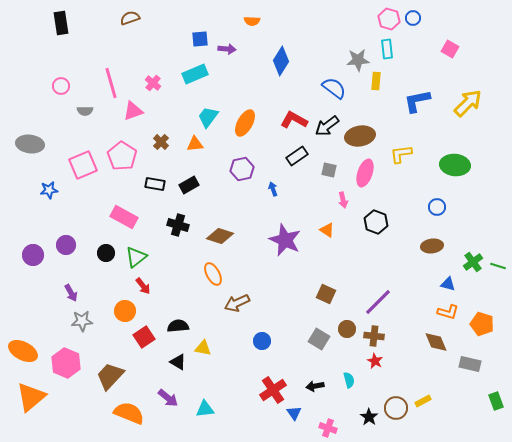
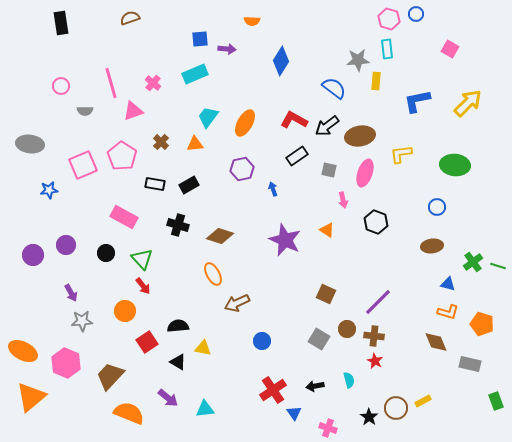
blue circle at (413, 18): moved 3 px right, 4 px up
green triangle at (136, 257): moved 6 px right, 2 px down; rotated 35 degrees counterclockwise
red square at (144, 337): moved 3 px right, 5 px down
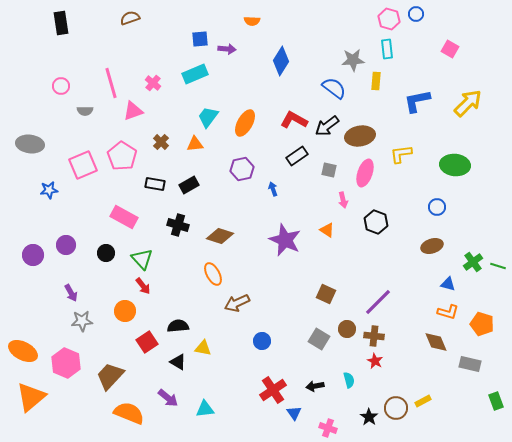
gray star at (358, 60): moved 5 px left
brown ellipse at (432, 246): rotated 10 degrees counterclockwise
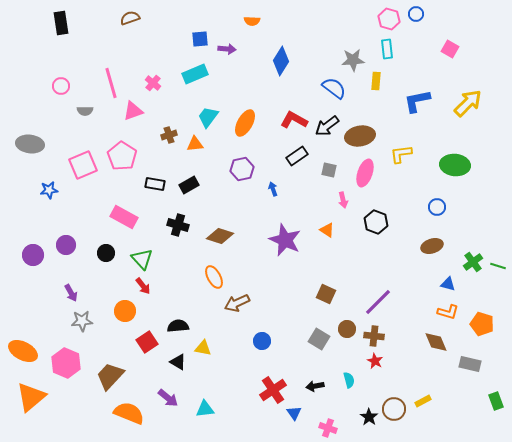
brown cross at (161, 142): moved 8 px right, 7 px up; rotated 28 degrees clockwise
orange ellipse at (213, 274): moved 1 px right, 3 px down
brown circle at (396, 408): moved 2 px left, 1 px down
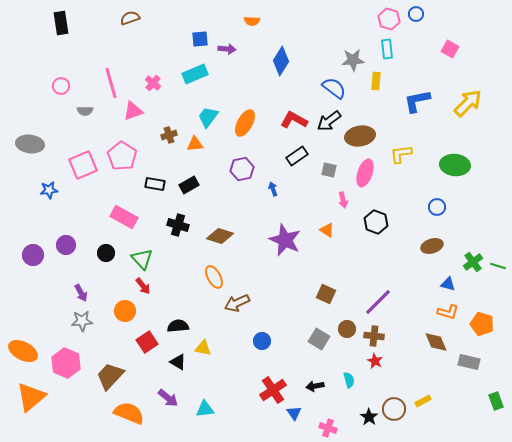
black arrow at (327, 126): moved 2 px right, 5 px up
purple arrow at (71, 293): moved 10 px right
gray rectangle at (470, 364): moved 1 px left, 2 px up
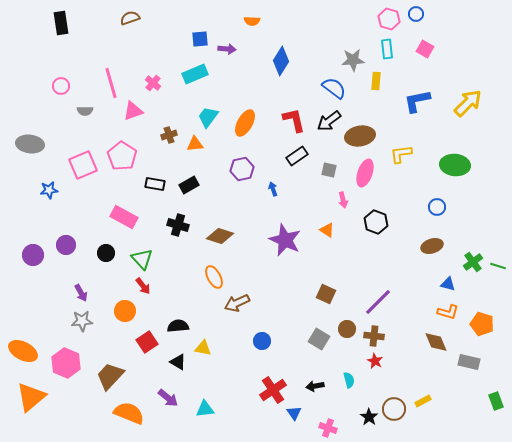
pink square at (450, 49): moved 25 px left
red L-shape at (294, 120): rotated 48 degrees clockwise
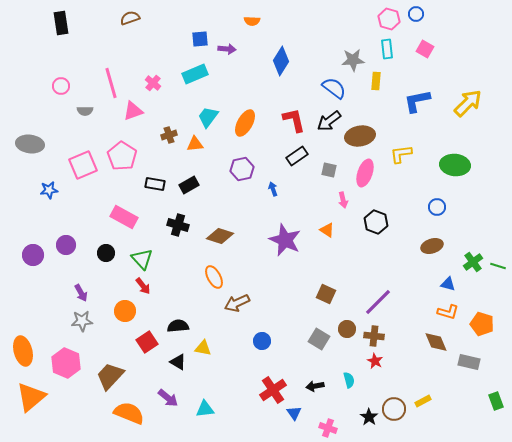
orange ellipse at (23, 351): rotated 48 degrees clockwise
